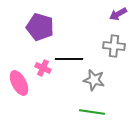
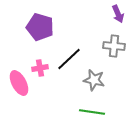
purple arrow: rotated 84 degrees counterclockwise
black line: rotated 44 degrees counterclockwise
pink cross: moved 3 px left; rotated 35 degrees counterclockwise
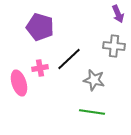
pink ellipse: rotated 10 degrees clockwise
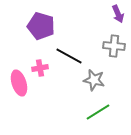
purple pentagon: moved 1 px right, 1 px up
black line: moved 3 px up; rotated 72 degrees clockwise
green line: moved 6 px right; rotated 40 degrees counterclockwise
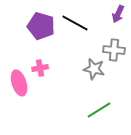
purple arrow: rotated 48 degrees clockwise
gray cross: moved 4 px down
black line: moved 6 px right, 33 px up
gray star: moved 11 px up
green line: moved 1 px right, 2 px up
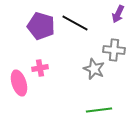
gray star: rotated 10 degrees clockwise
green line: rotated 25 degrees clockwise
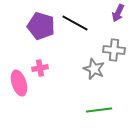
purple arrow: moved 1 px up
